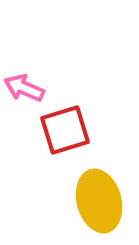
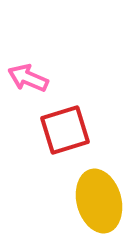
pink arrow: moved 4 px right, 10 px up
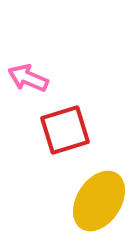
yellow ellipse: rotated 48 degrees clockwise
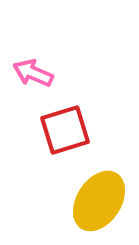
pink arrow: moved 5 px right, 5 px up
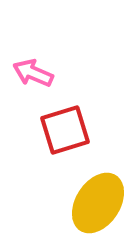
yellow ellipse: moved 1 px left, 2 px down
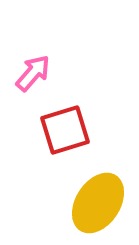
pink arrow: rotated 108 degrees clockwise
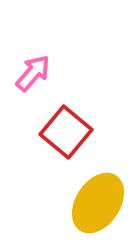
red square: moved 1 px right, 2 px down; rotated 33 degrees counterclockwise
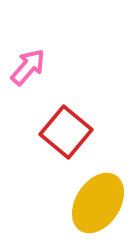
pink arrow: moved 5 px left, 6 px up
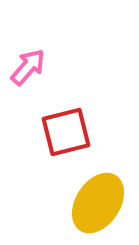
red square: rotated 36 degrees clockwise
